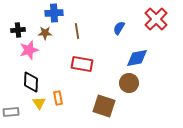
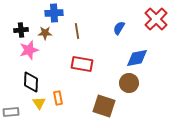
black cross: moved 3 px right
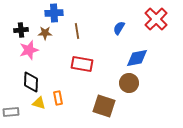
yellow triangle: rotated 40 degrees counterclockwise
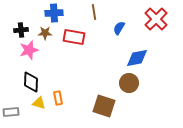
brown line: moved 17 px right, 19 px up
red rectangle: moved 8 px left, 27 px up
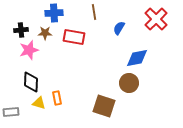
orange rectangle: moved 1 px left
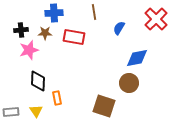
black diamond: moved 7 px right, 1 px up
yellow triangle: moved 3 px left, 8 px down; rotated 40 degrees clockwise
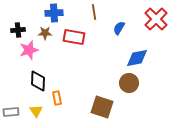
black cross: moved 3 px left
brown square: moved 2 px left, 1 px down
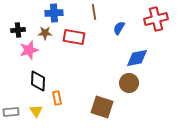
red cross: rotated 30 degrees clockwise
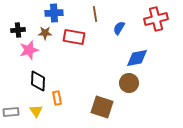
brown line: moved 1 px right, 2 px down
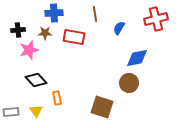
black diamond: moved 2 px left, 1 px up; rotated 45 degrees counterclockwise
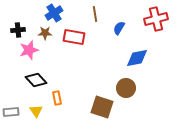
blue cross: rotated 30 degrees counterclockwise
brown circle: moved 3 px left, 5 px down
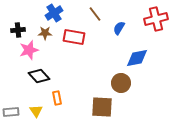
brown line: rotated 28 degrees counterclockwise
black diamond: moved 3 px right, 4 px up
brown circle: moved 5 px left, 5 px up
brown square: rotated 15 degrees counterclockwise
